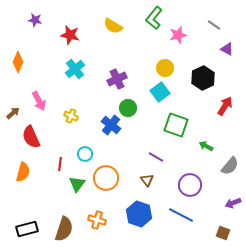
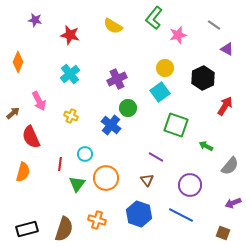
cyan cross: moved 5 px left, 5 px down
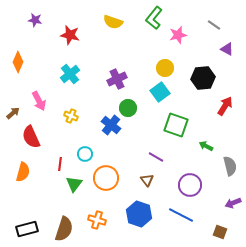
yellow semicircle: moved 4 px up; rotated 12 degrees counterclockwise
black hexagon: rotated 20 degrees clockwise
gray semicircle: rotated 54 degrees counterclockwise
green triangle: moved 3 px left
brown square: moved 3 px left, 1 px up
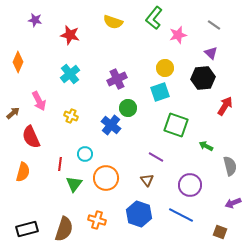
purple triangle: moved 16 px left, 4 px down; rotated 16 degrees clockwise
cyan square: rotated 18 degrees clockwise
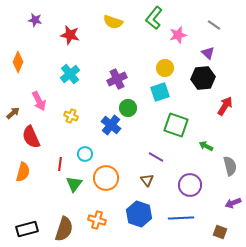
purple triangle: moved 3 px left
blue line: moved 3 px down; rotated 30 degrees counterclockwise
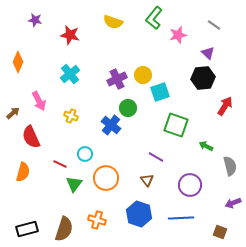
yellow circle: moved 22 px left, 7 px down
red line: rotated 72 degrees counterclockwise
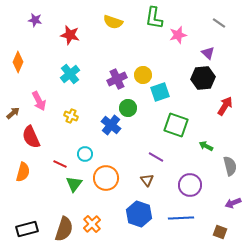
green L-shape: rotated 30 degrees counterclockwise
gray line: moved 5 px right, 2 px up
orange cross: moved 5 px left, 4 px down; rotated 30 degrees clockwise
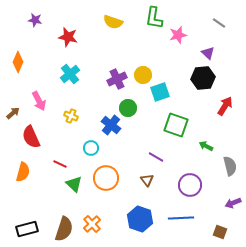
red star: moved 2 px left, 2 px down
cyan circle: moved 6 px right, 6 px up
green triangle: rotated 24 degrees counterclockwise
blue hexagon: moved 1 px right, 5 px down
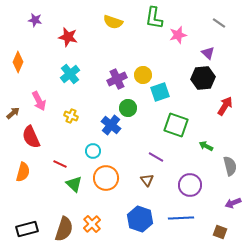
cyan circle: moved 2 px right, 3 px down
